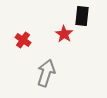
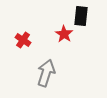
black rectangle: moved 1 px left
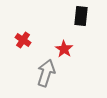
red star: moved 15 px down
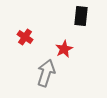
red cross: moved 2 px right, 3 px up
red star: rotated 12 degrees clockwise
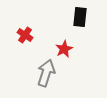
black rectangle: moved 1 px left, 1 px down
red cross: moved 2 px up
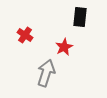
red star: moved 2 px up
